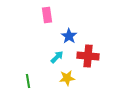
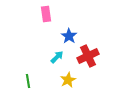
pink rectangle: moved 1 px left, 1 px up
red cross: rotated 30 degrees counterclockwise
yellow star: moved 1 px right, 2 px down; rotated 21 degrees counterclockwise
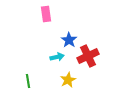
blue star: moved 4 px down
cyan arrow: rotated 32 degrees clockwise
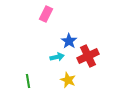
pink rectangle: rotated 35 degrees clockwise
blue star: moved 1 px down
yellow star: rotated 21 degrees counterclockwise
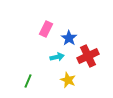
pink rectangle: moved 15 px down
blue star: moved 3 px up
green line: rotated 32 degrees clockwise
